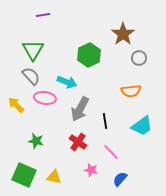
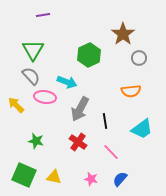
pink ellipse: moved 1 px up
cyan trapezoid: moved 3 px down
pink star: moved 9 px down
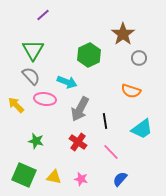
purple line: rotated 32 degrees counterclockwise
orange semicircle: rotated 24 degrees clockwise
pink ellipse: moved 2 px down
pink star: moved 10 px left
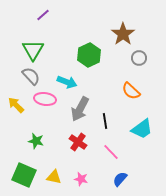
orange semicircle: rotated 24 degrees clockwise
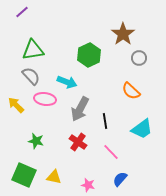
purple line: moved 21 px left, 3 px up
green triangle: rotated 50 degrees clockwise
pink star: moved 7 px right, 6 px down
